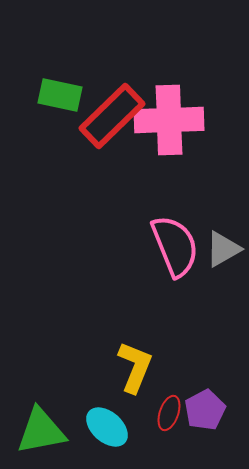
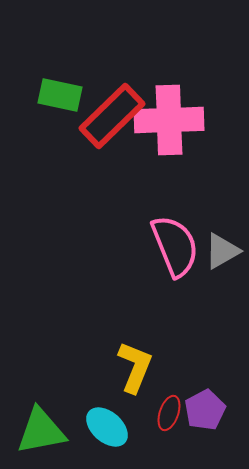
gray triangle: moved 1 px left, 2 px down
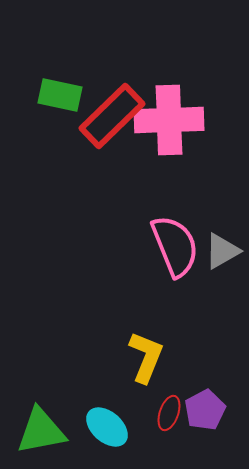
yellow L-shape: moved 11 px right, 10 px up
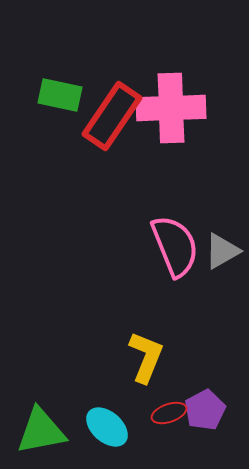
red rectangle: rotated 12 degrees counterclockwise
pink cross: moved 2 px right, 12 px up
red ellipse: rotated 52 degrees clockwise
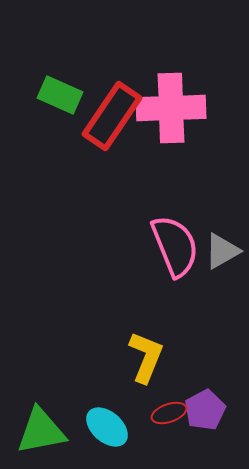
green rectangle: rotated 12 degrees clockwise
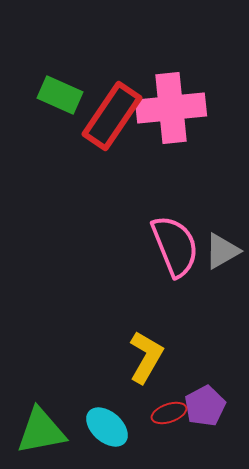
pink cross: rotated 4 degrees counterclockwise
yellow L-shape: rotated 8 degrees clockwise
purple pentagon: moved 4 px up
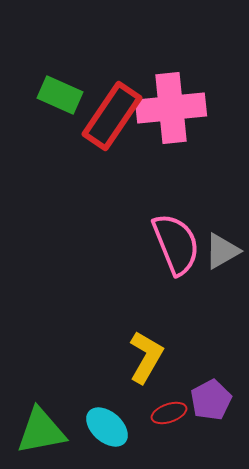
pink semicircle: moved 1 px right, 2 px up
purple pentagon: moved 6 px right, 6 px up
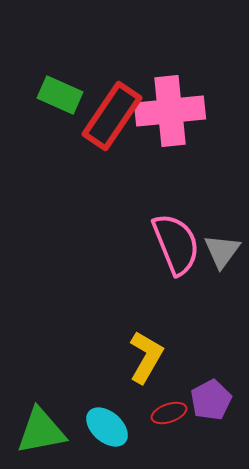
pink cross: moved 1 px left, 3 px down
gray triangle: rotated 24 degrees counterclockwise
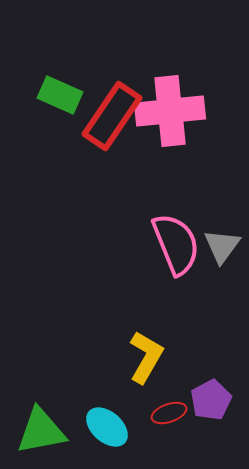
gray triangle: moved 5 px up
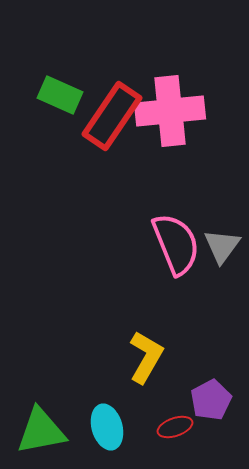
red ellipse: moved 6 px right, 14 px down
cyan ellipse: rotated 33 degrees clockwise
